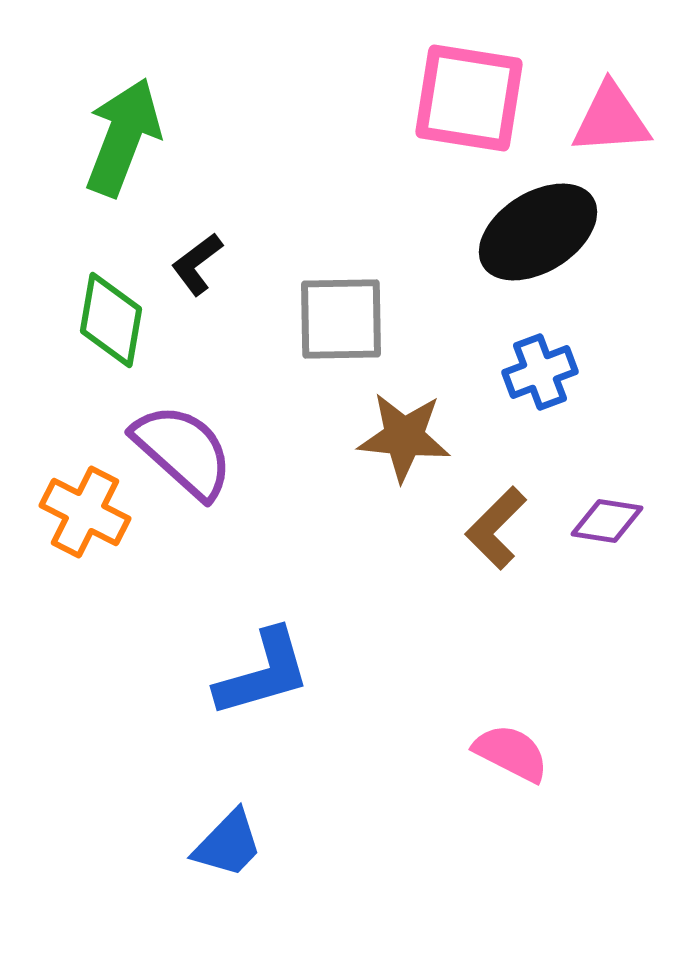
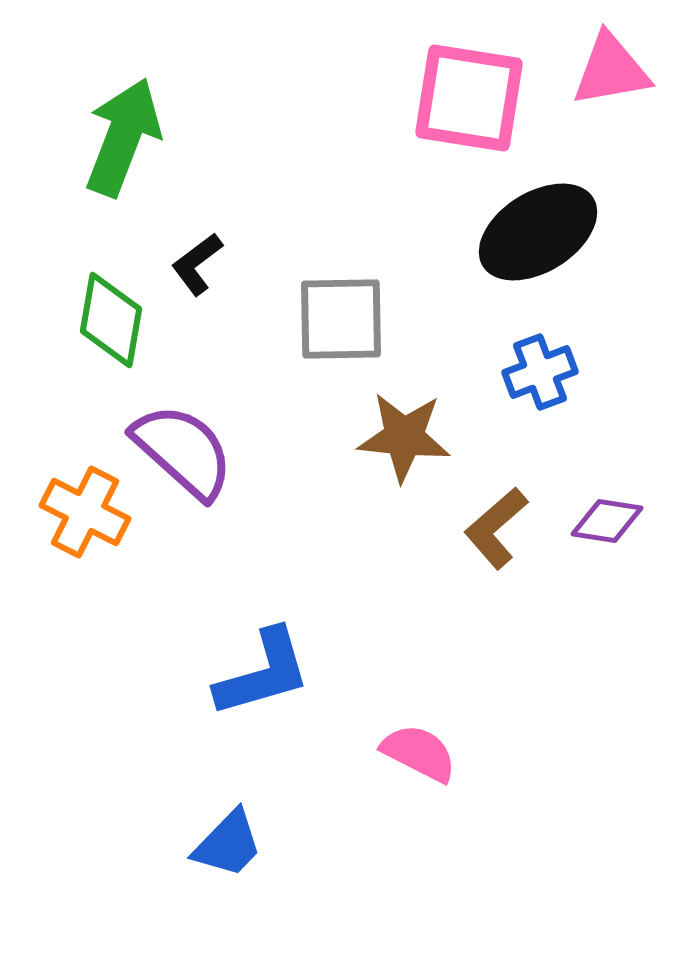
pink triangle: moved 49 px up; rotated 6 degrees counterclockwise
brown L-shape: rotated 4 degrees clockwise
pink semicircle: moved 92 px left
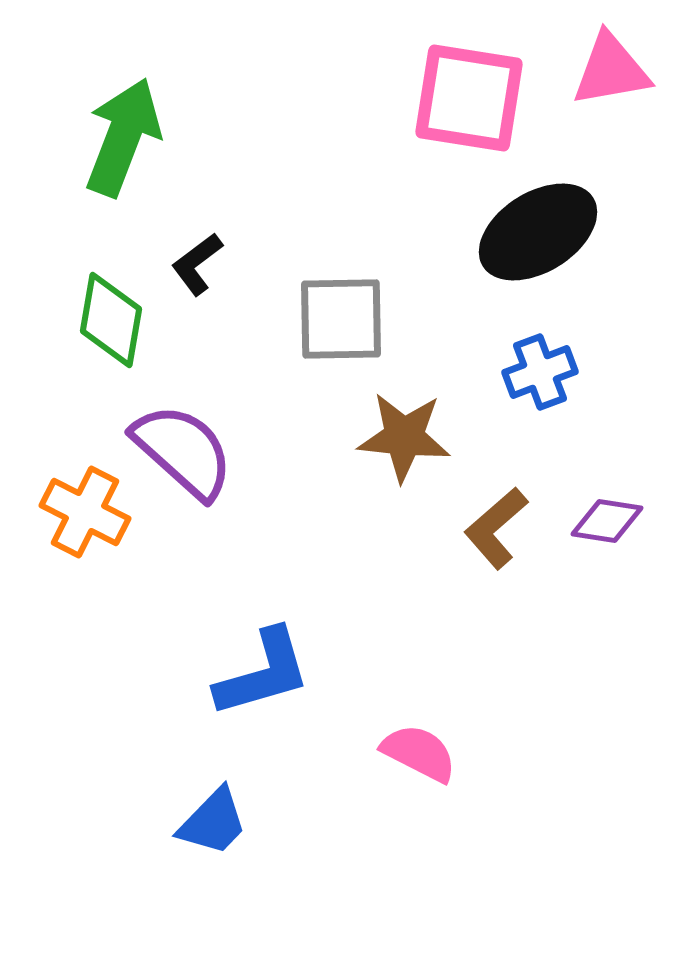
blue trapezoid: moved 15 px left, 22 px up
